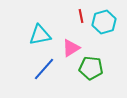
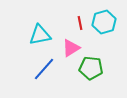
red line: moved 1 px left, 7 px down
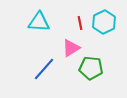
cyan hexagon: rotated 10 degrees counterclockwise
cyan triangle: moved 1 px left, 13 px up; rotated 15 degrees clockwise
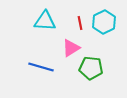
cyan triangle: moved 6 px right, 1 px up
blue line: moved 3 px left, 2 px up; rotated 65 degrees clockwise
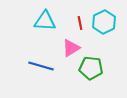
blue line: moved 1 px up
